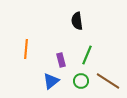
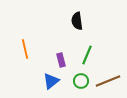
orange line: moved 1 px left; rotated 18 degrees counterclockwise
brown line: rotated 55 degrees counterclockwise
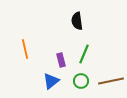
green line: moved 3 px left, 1 px up
brown line: moved 3 px right; rotated 10 degrees clockwise
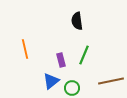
green line: moved 1 px down
green circle: moved 9 px left, 7 px down
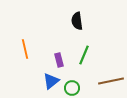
purple rectangle: moved 2 px left
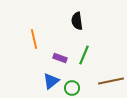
orange line: moved 9 px right, 10 px up
purple rectangle: moved 1 px right, 2 px up; rotated 56 degrees counterclockwise
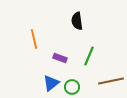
green line: moved 5 px right, 1 px down
blue triangle: moved 2 px down
green circle: moved 1 px up
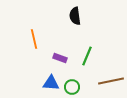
black semicircle: moved 2 px left, 5 px up
green line: moved 2 px left
blue triangle: rotated 42 degrees clockwise
